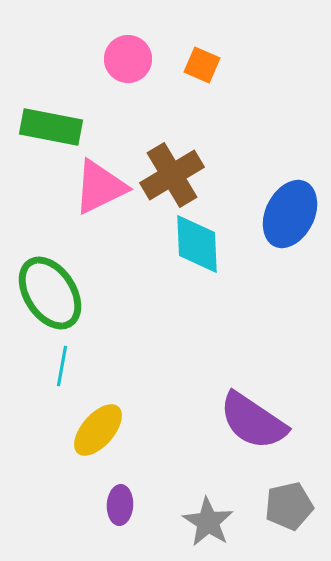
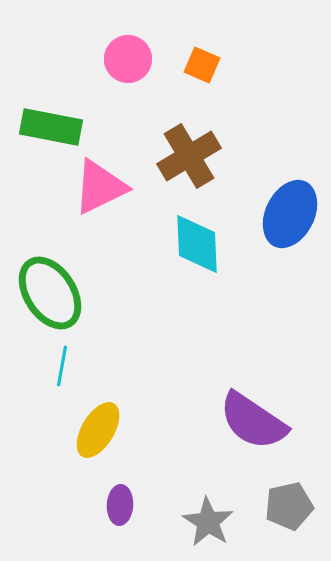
brown cross: moved 17 px right, 19 px up
yellow ellipse: rotated 10 degrees counterclockwise
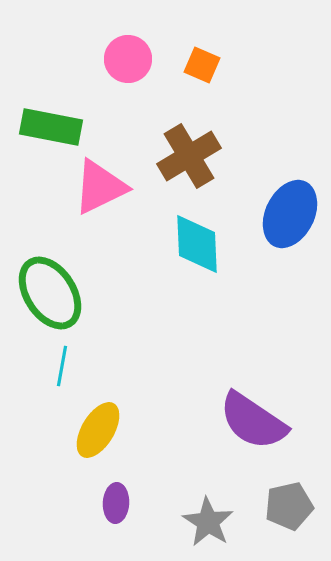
purple ellipse: moved 4 px left, 2 px up
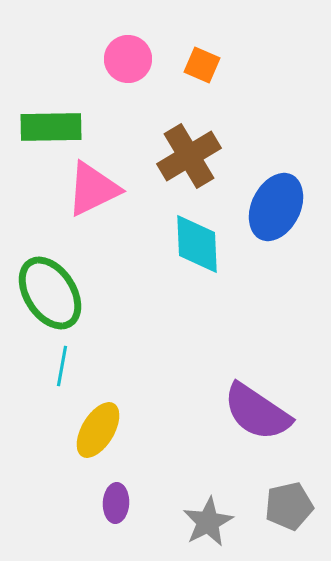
green rectangle: rotated 12 degrees counterclockwise
pink triangle: moved 7 px left, 2 px down
blue ellipse: moved 14 px left, 7 px up
purple semicircle: moved 4 px right, 9 px up
gray star: rotated 12 degrees clockwise
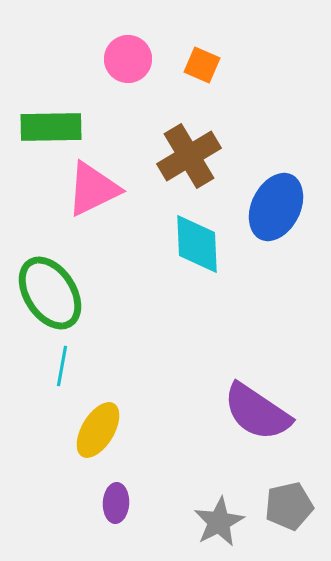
gray star: moved 11 px right
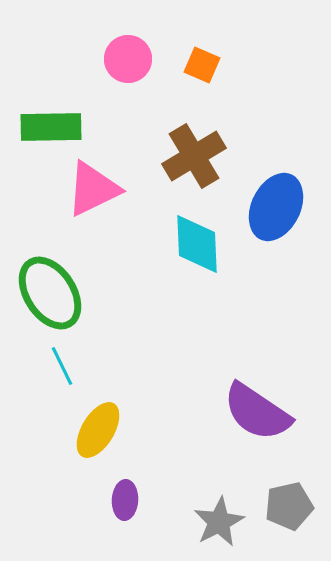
brown cross: moved 5 px right
cyan line: rotated 36 degrees counterclockwise
purple ellipse: moved 9 px right, 3 px up
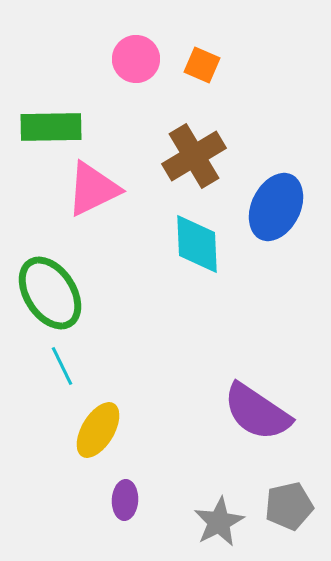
pink circle: moved 8 px right
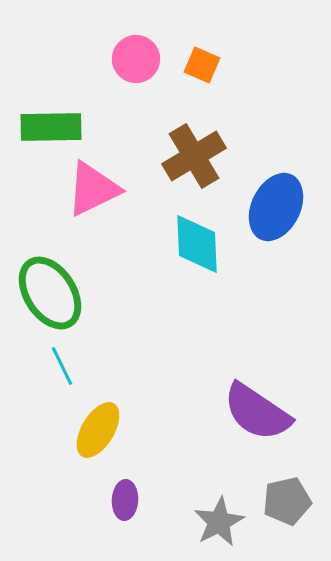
gray pentagon: moved 2 px left, 5 px up
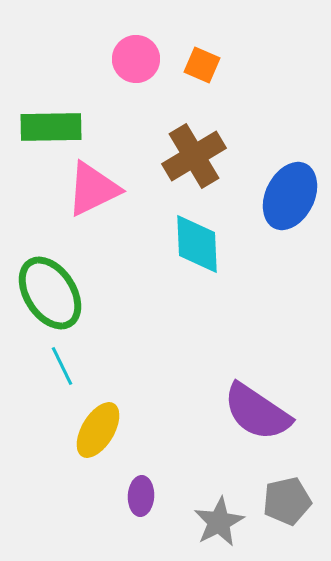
blue ellipse: moved 14 px right, 11 px up
purple ellipse: moved 16 px right, 4 px up
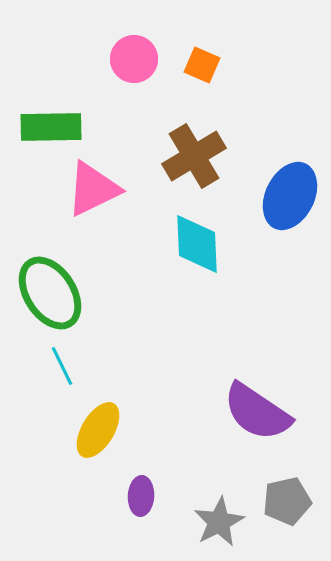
pink circle: moved 2 px left
